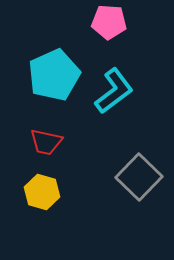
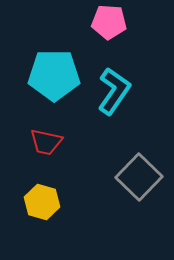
cyan pentagon: rotated 24 degrees clockwise
cyan L-shape: rotated 18 degrees counterclockwise
yellow hexagon: moved 10 px down
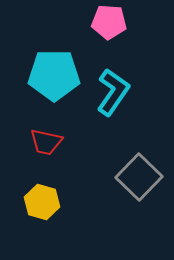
cyan L-shape: moved 1 px left, 1 px down
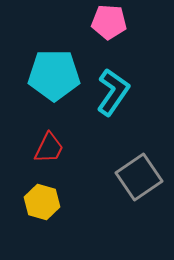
red trapezoid: moved 3 px right, 6 px down; rotated 76 degrees counterclockwise
gray square: rotated 12 degrees clockwise
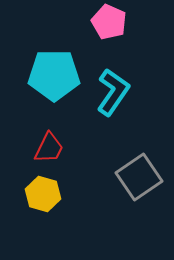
pink pentagon: rotated 20 degrees clockwise
yellow hexagon: moved 1 px right, 8 px up
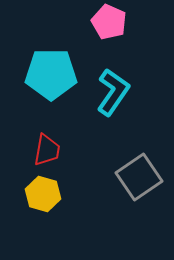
cyan pentagon: moved 3 px left, 1 px up
red trapezoid: moved 2 px left, 2 px down; rotated 16 degrees counterclockwise
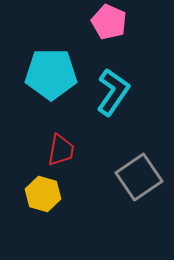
red trapezoid: moved 14 px right
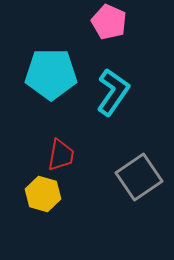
red trapezoid: moved 5 px down
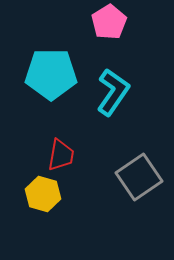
pink pentagon: rotated 16 degrees clockwise
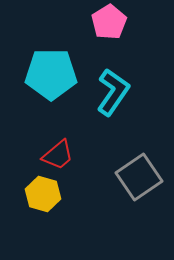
red trapezoid: moved 3 px left; rotated 40 degrees clockwise
